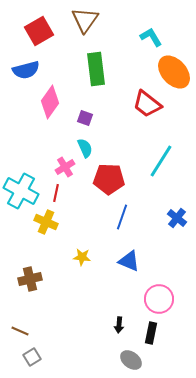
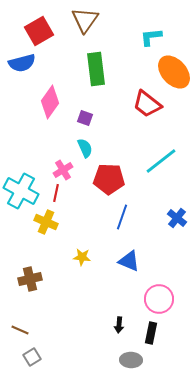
cyan L-shape: rotated 65 degrees counterclockwise
blue semicircle: moved 4 px left, 7 px up
cyan line: rotated 20 degrees clockwise
pink cross: moved 2 px left, 3 px down
brown line: moved 1 px up
gray ellipse: rotated 35 degrees counterclockwise
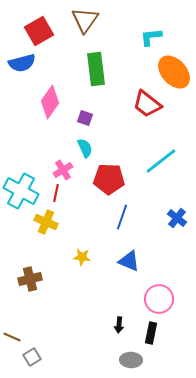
brown line: moved 8 px left, 7 px down
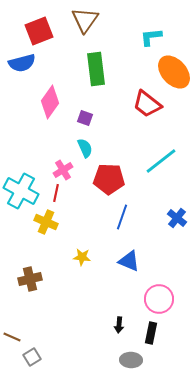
red square: rotated 8 degrees clockwise
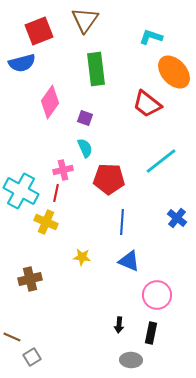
cyan L-shape: rotated 25 degrees clockwise
pink cross: rotated 18 degrees clockwise
blue line: moved 5 px down; rotated 15 degrees counterclockwise
pink circle: moved 2 px left, 4 px up
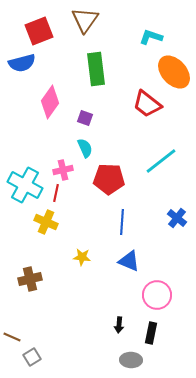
cyan cross: moved 4 px right, 6 px up
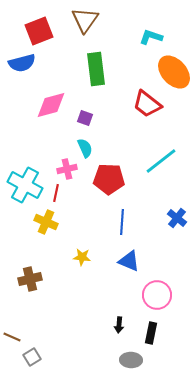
pink diamond: moved 1 px right, 3 px down; rotated 40 degrees clockwise
pink cross: moved 4 px right, 1 px up
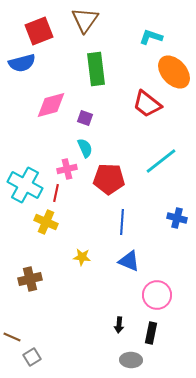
blue cross: rotated 24 degrees counterclockwise
